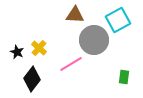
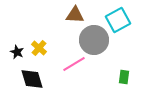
pink line: moved 3 px right
black diamond: rotated 55 degrees counterclockwise
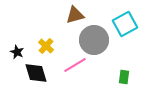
brown triangle: rotated 18 degrees counterclockwise
cyan square: moved 7 px right, 4 px down
yellow cross: moved 7 px right, 2 px up
pink line: moved 1 px right, 1 px down
black diamond: moved 4 px right, 6 px up
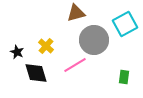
brown triangle: moved 1 px right, 2 px up
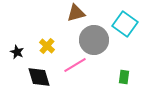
cyan square: rotated 25 degrees counterclockwise
yellow cross: moved 1 px right
black diamond: moved 3 px right, 4 px down
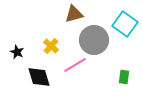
brown triangle: moved 2 px left, 1 px down
yellow cross: moved 4 px right
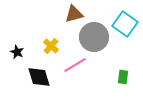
gray circle: moved 3 px up
green rectangle: moved 1 px left
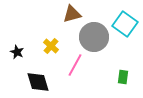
brown triangle: moved 2 px left
pink line: rotated 30 degrees counterclockwise
black diamond: moved 1 px left, 5 px down
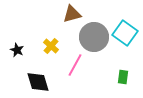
cyan square: moved 9 px down
black star: moved 2 px up
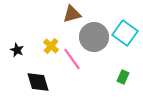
pink line: moved 3 px left, 6 px up; rotated 65 degrees counterclockwise
green rectangle: rotated 16 degrees clockwise
